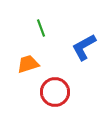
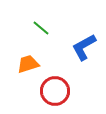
green line: rotated 30 degrees counterclockwise
red circle: moved 1 px up
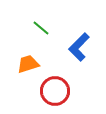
blue L-shape: moved 5 px left; rotated 16 degrees counterclockwise
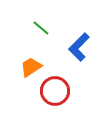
orange trapezoid: moved 3 px right, 3 px down; rotated 15 degrees counterclockwise
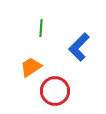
green line: rotated 54 degrees clockwise
